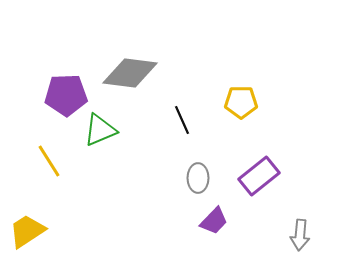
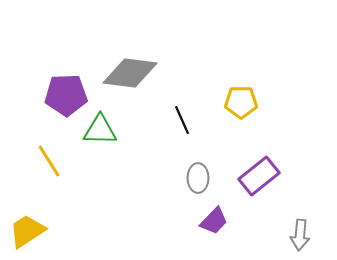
green triangle: rotated 24 degrees clockwise
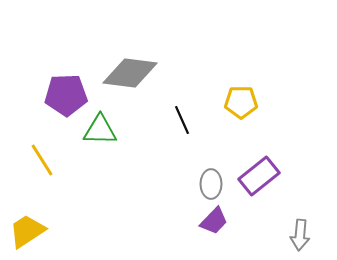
yellow line: moved 7 px left, 1 px up
gray ellipse: moved 13 px right, 6 px down
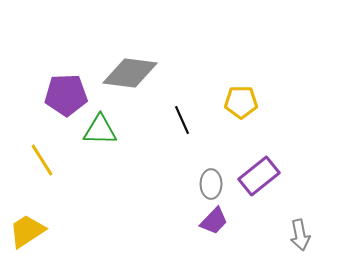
gray arrow: rotated 16 degrees counterclockwise
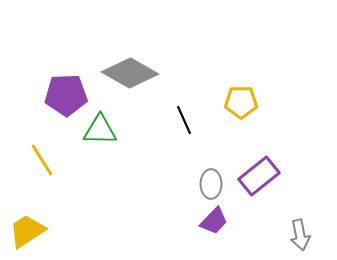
gray diamond: rotated 22 degrees clockwise
black line: moved 2 px right
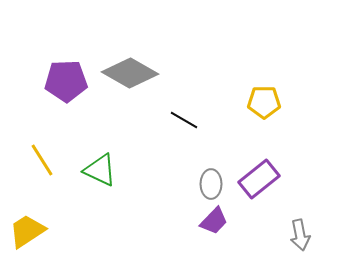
purple pentagon: moved 14 px up
yellow pentagon: moved 23 px right
black line: rotated 36 degrees counterclockwise
green triangle: moved 40 px down; rotated 24 degrees clockwise
purple rectangle: moved 3 px down
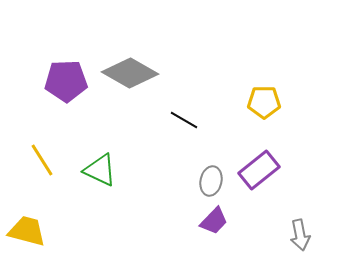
purple rectangle: moved 9 px up
gray ellipse: moved 3 px up; rotated 12 degrees clockwise
yellow trapezoid: rotated 48 degrees clockwise
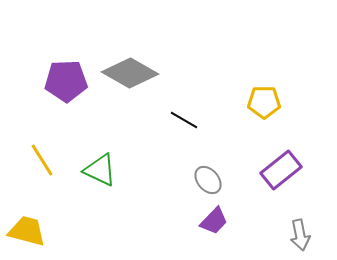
purple rectangle: moved 22 px right
gray ellipse: moved 3 px left, 1 px up; rotated 52 degrees counterclockwise
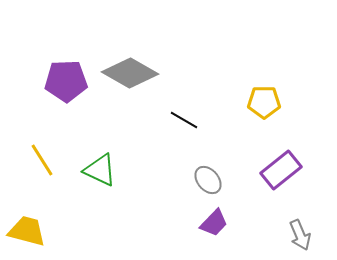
purple trapezoid: moved 2 px down
gray arrow: rotated 12 degrees counterclockwise
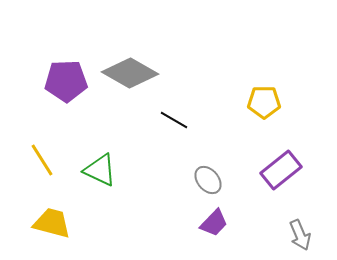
black line: moved 10 px left
yellow trapezoid: moved 25 px right, 8 px up
